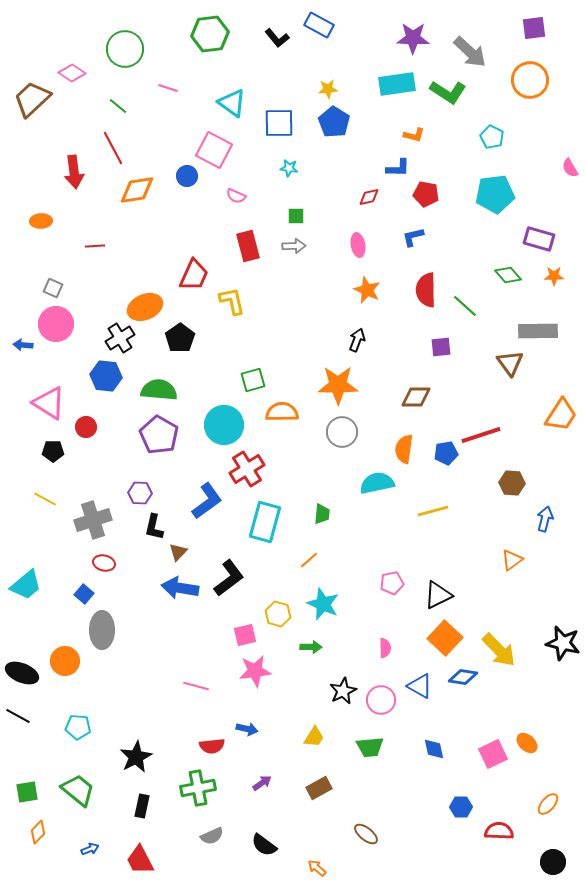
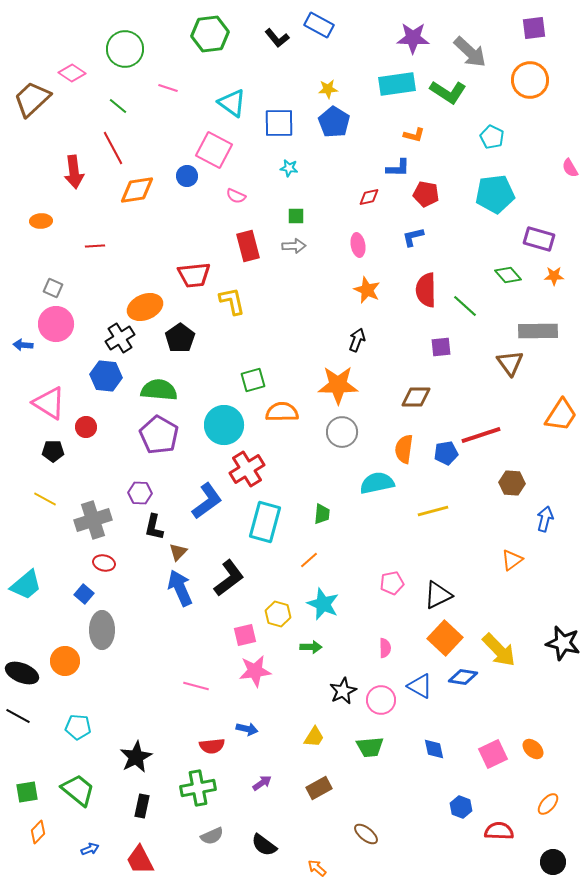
red trapezoid at (194, 275): rotated 60 degrees clockwise
blue arrow at (180, 588): rotated 57 degrees clockwise
orange ellipse at (527, 743): moved 6 px right, 6 px down
blue hexagon at (461, 807): rotated 20 degrees clockwise
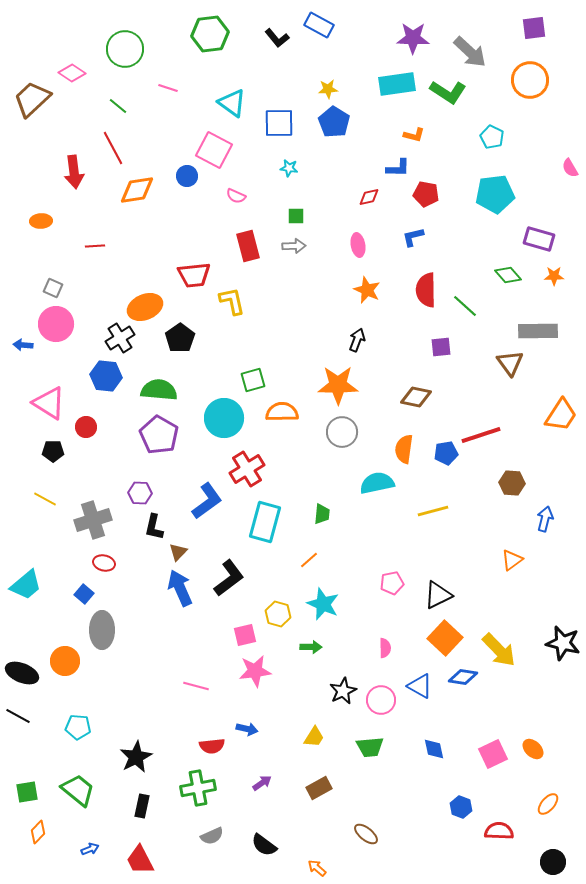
brown diamond at (416, 397): rotated 12 degrees clockwise
cyan circle at (224, 425): moved 7 px up
